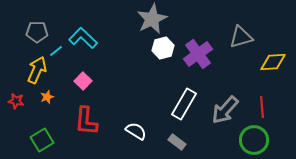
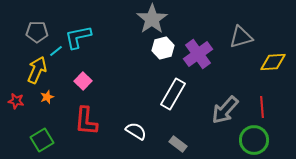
gray star: rotated 8 degrees counterclockwise
cyan L-shape: moved 5 px left, 1 px up; rotated 56 degrees counterclockwise
white rectangle: moved 11 px left, 10 px up
gray rectangle: moved 1 px right, 2 px down
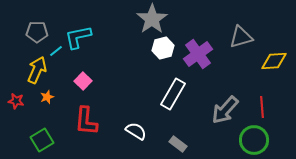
yellow diamond: moved 1 px right, 1 px up
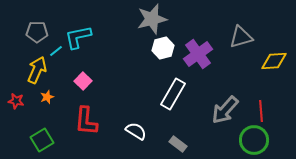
gray star: rotated 20 degrees clockwise
red line: moved 1 px left, 4 px down
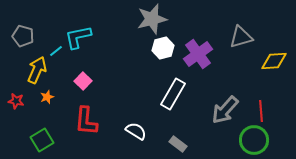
gray pentagon: moved 14 px left, 4 px down; rotated 15 degrees clockwise
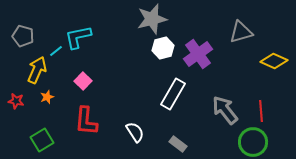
gray triangle: moved 5 px up
yellow diamond: rotated 28 degrees clockwise
gray arrow: rotated 100 degrees clockwise
white semicircle: moved 1 px left, 1 px down; rotated 25 degrees clockwise
green circle: moved 1 px left, 2 px down
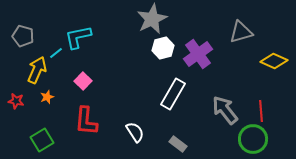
gray star: rotated 12 degrees counterclockwise
cyan line: moved 2 px down
green circle: moved 3 px up
